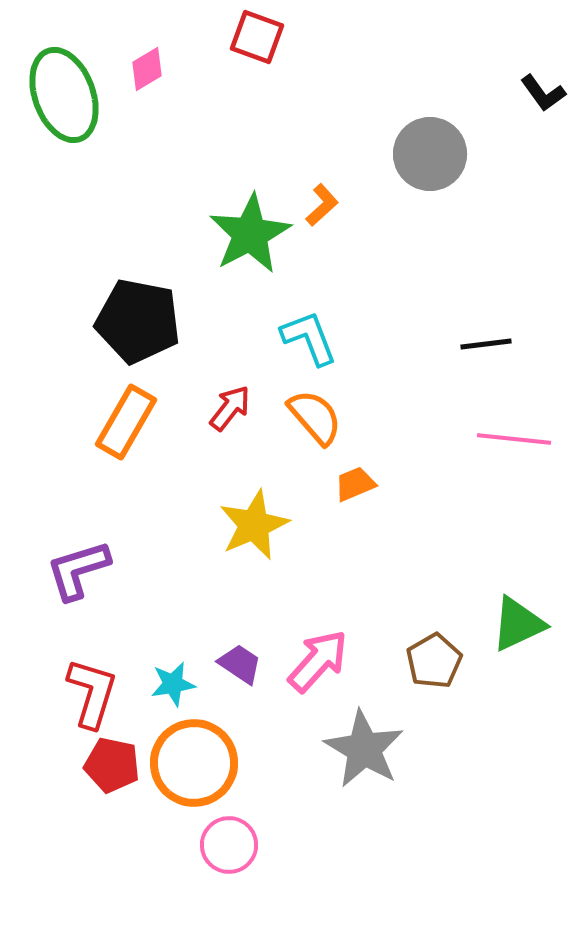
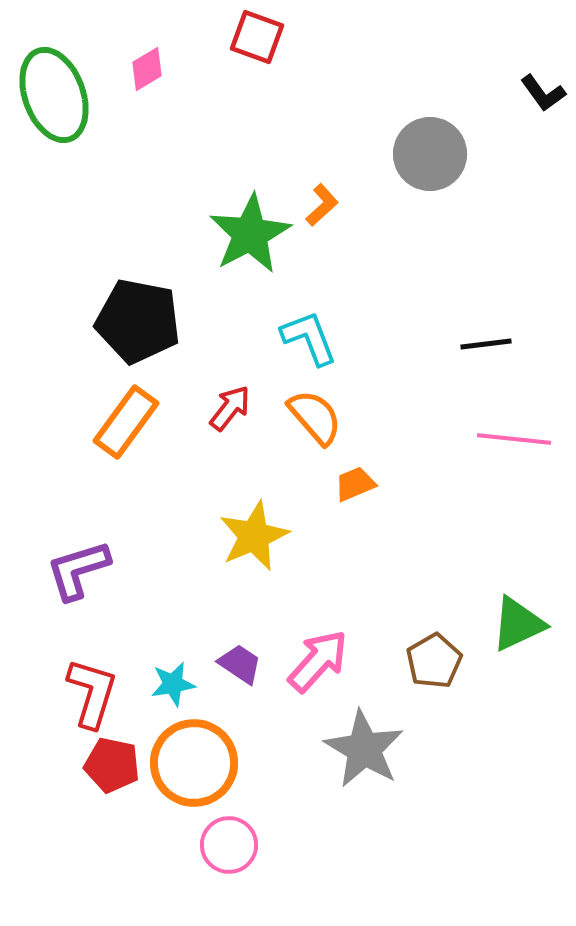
green ellipse: moved 10 px left
orange rectangle: rotated 6 degrees clockwise
yellow star: moved 11 px down
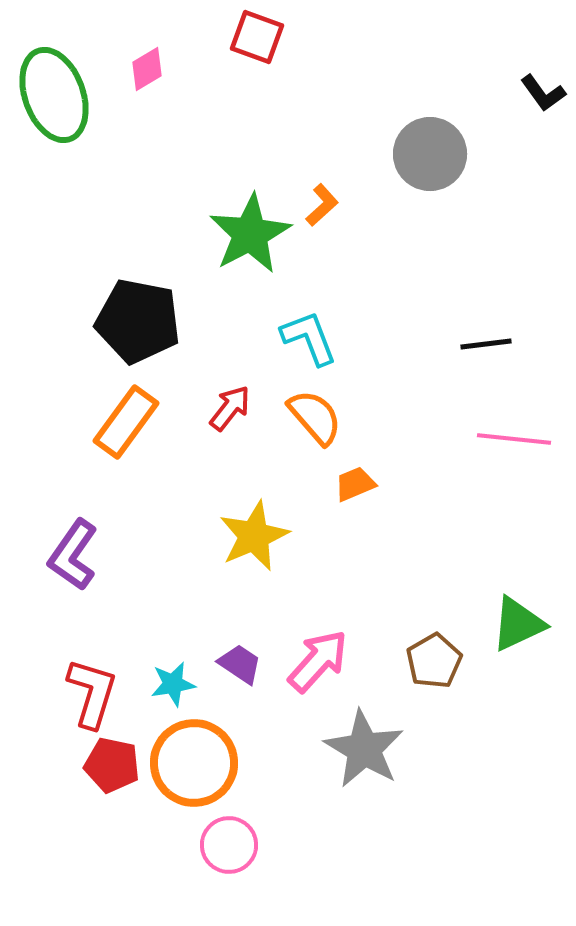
purple L-shape: moved 5 px left, 15 px up; rotated 38 degrees counterclockwise
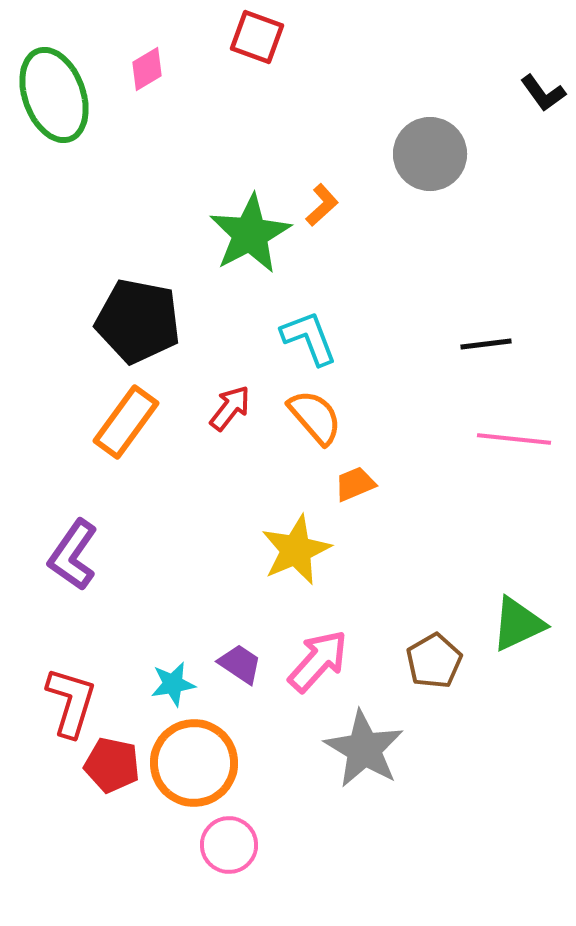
yellow star: moved 42 px right, 14 px down
red L-shape: moved 21 px left, 9 px down
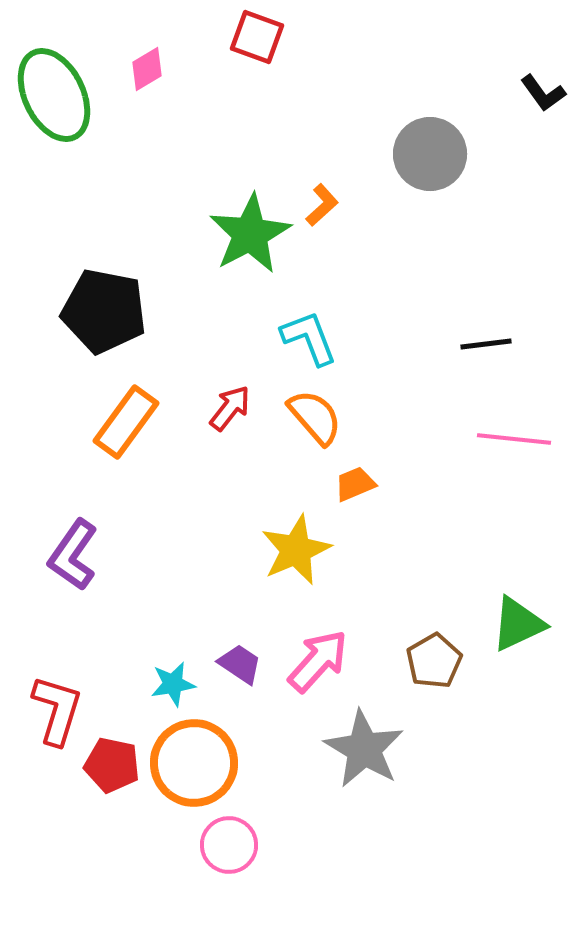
green ellipse: rotated 6 degrees counterclockwise
black pentagon: moved 34 px left, 10 px up
red L-shape: moved 14 px left, 8 px down
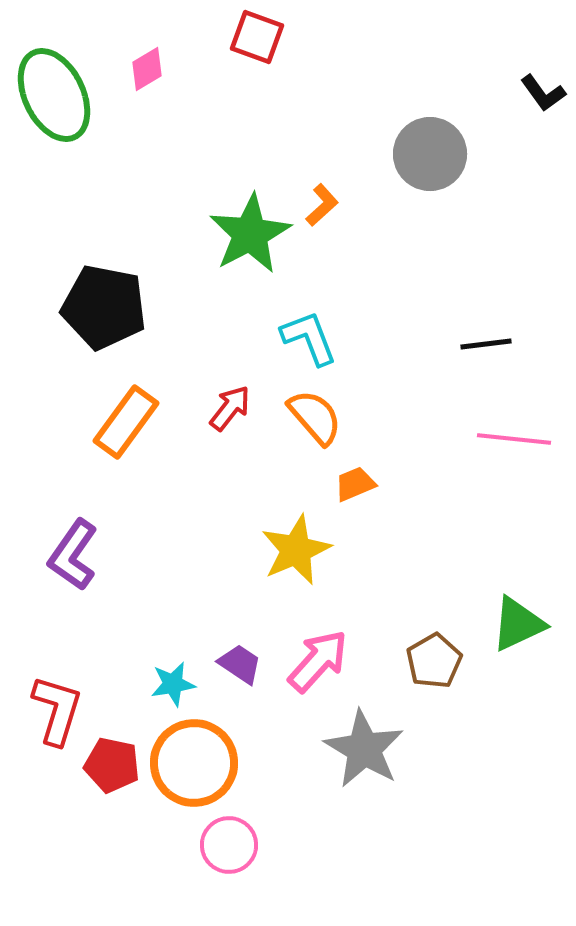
black pentagon: moved 4 px up
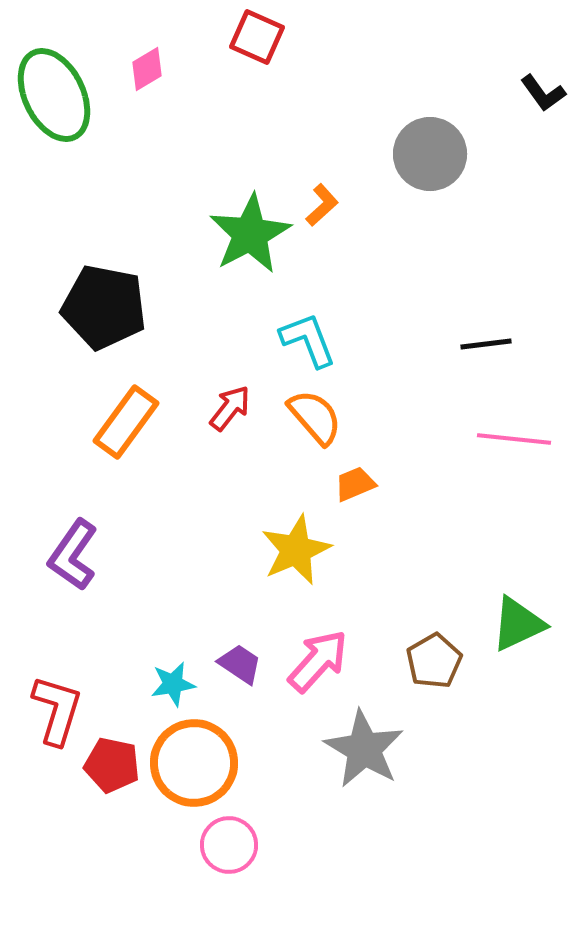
red square: rotated 4 degrees clockwise
cyan L-shape: moved 1 px left, 2 px down
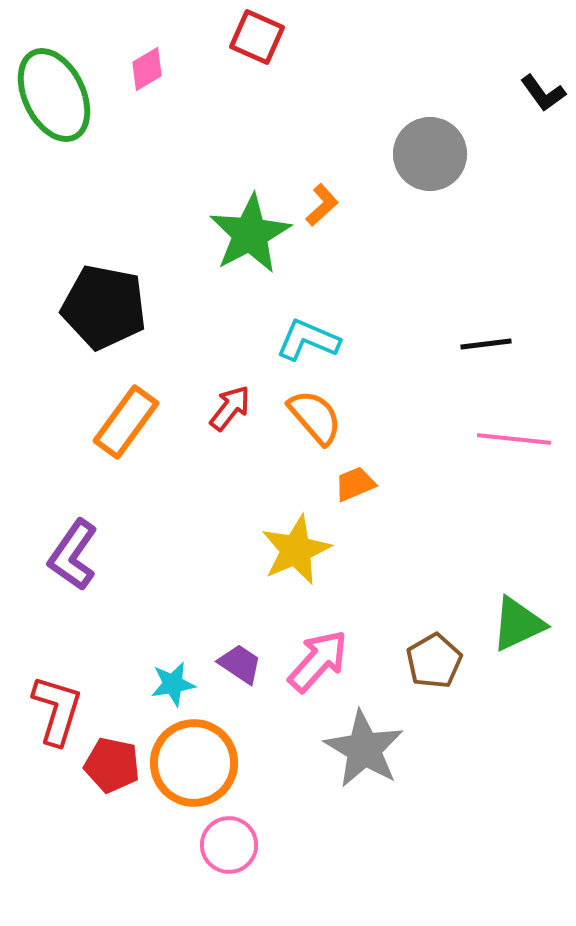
cyan L-shape: rotated 46 degrees counterclockwise
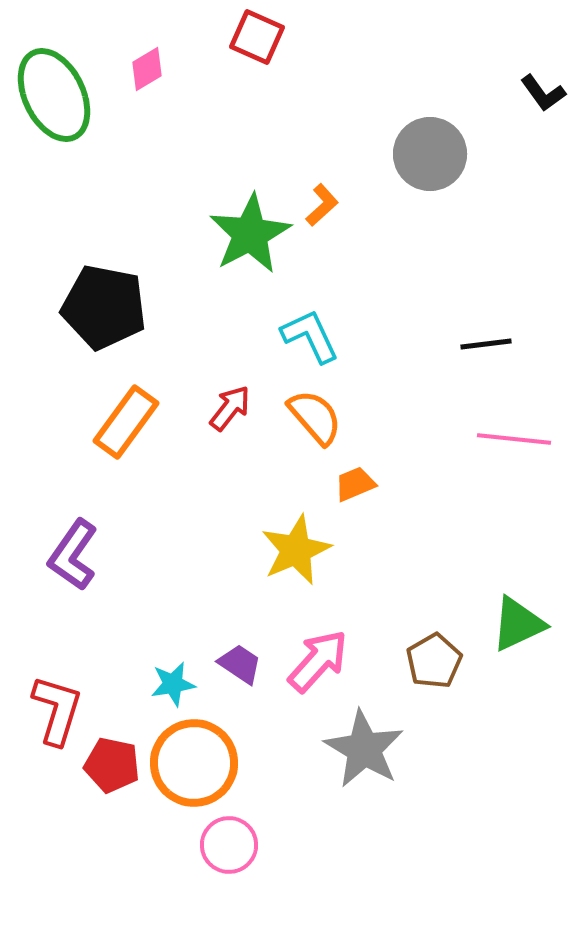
cyan L-shape: moved 2 px right, 4 px up; rotated 42 degrees clockwise
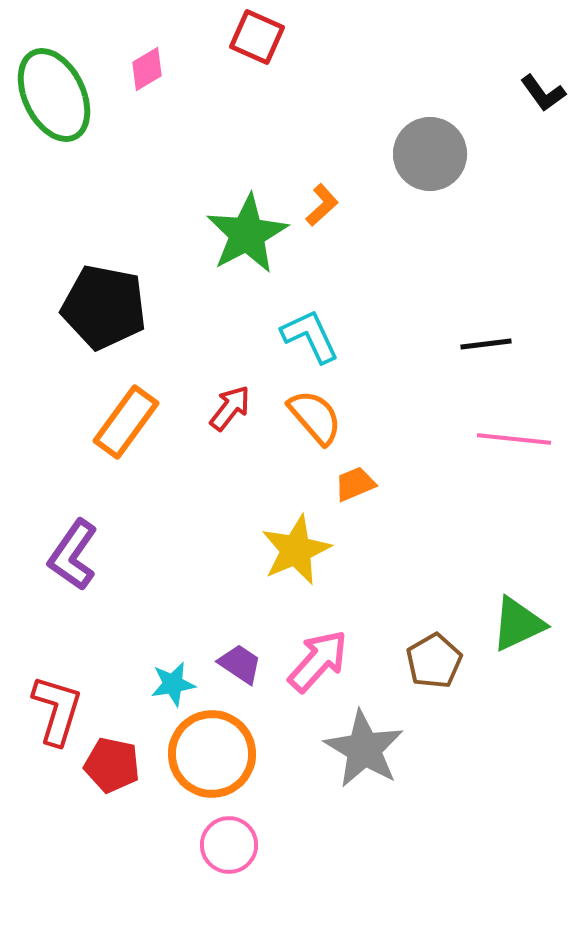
green star: moved 3 px left
orange circle: moved 18 px right, 9 px up
